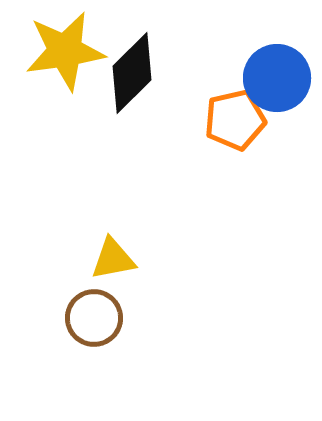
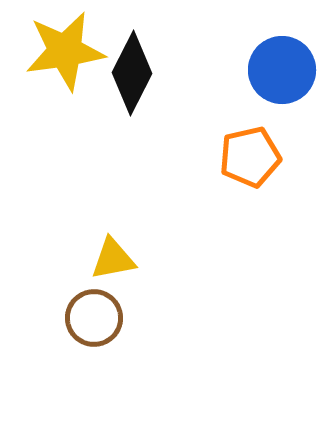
black diamond: rotated 18 degrees counterclockwise
blue circle: moved 5 px right, 8 px up
orange pentagon: moved 15 px right, 37 px down
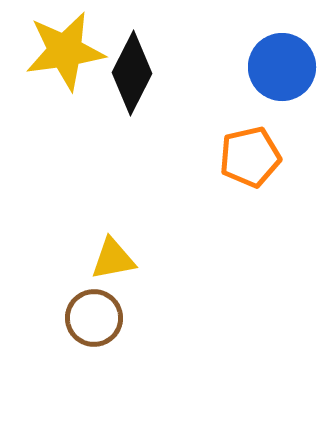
blue circle: moved 3 px up
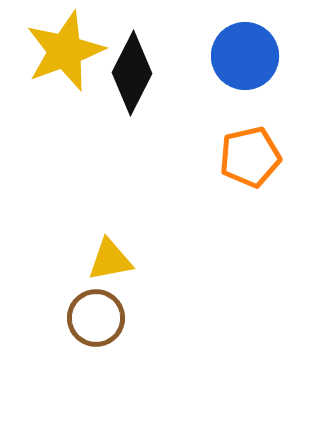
yellow star: rotated 12 degrees counterclockwise
blue circle: moved 37 px left, 11 px up
yellow triangle: moved 3 px left, 1 px down
brown circle: moved 2 px right
